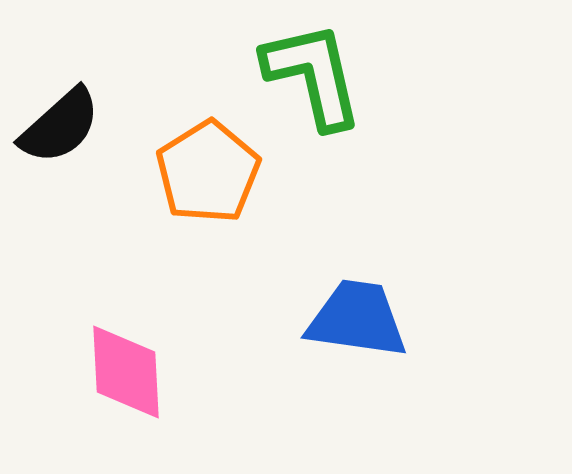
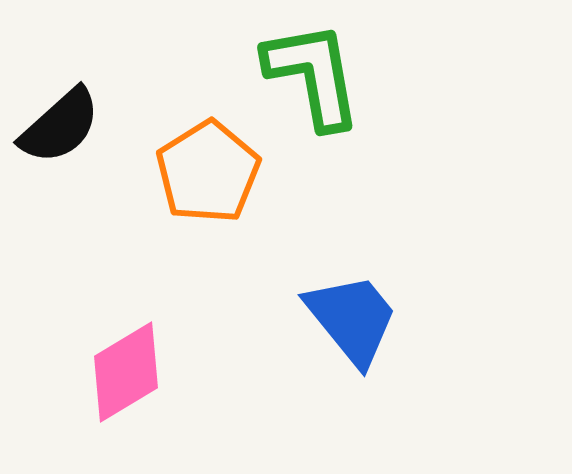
green L-shape: rotated 3 degrees clockwise
blue trapezoid: moved 5 px left; rotated 43 degrees clockwise
pink diamond: rotated 62 degrees clockwise
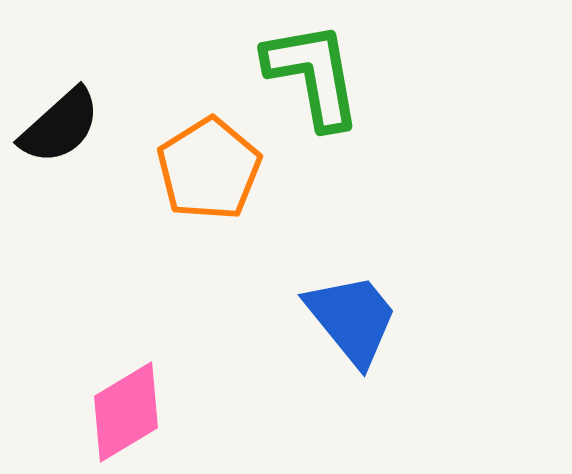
orange pentagon: moved 1 px right, 3 px up
pink diamond: moved 40 px down
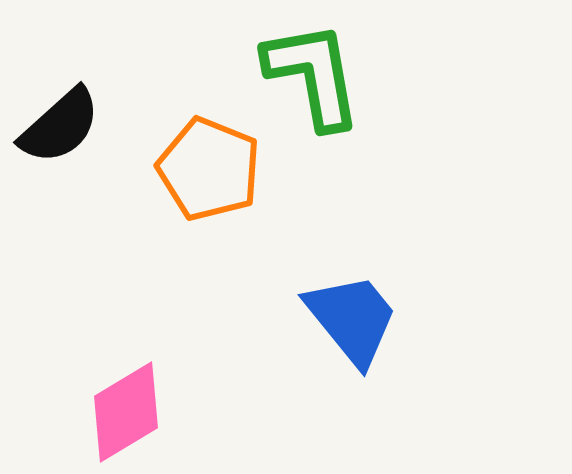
orange pentagon: rotated 18 degrees counterclockwise
